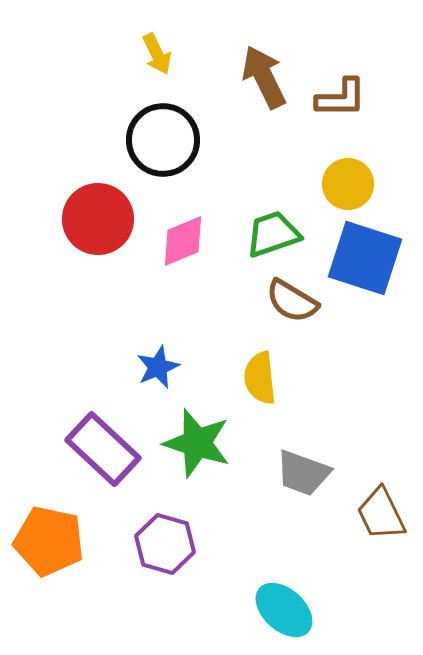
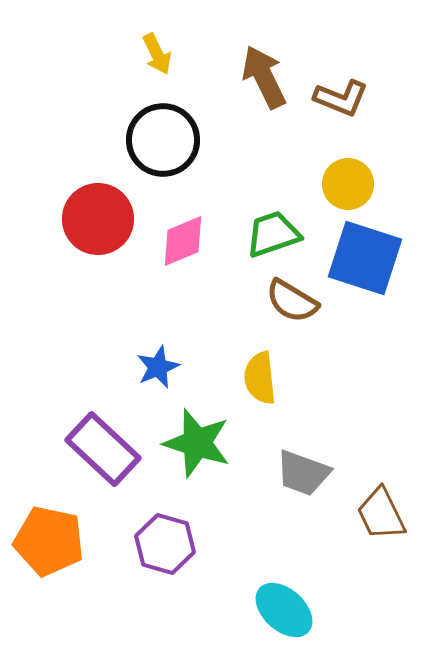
brown L-shape: rotated 22 degrees clockwise
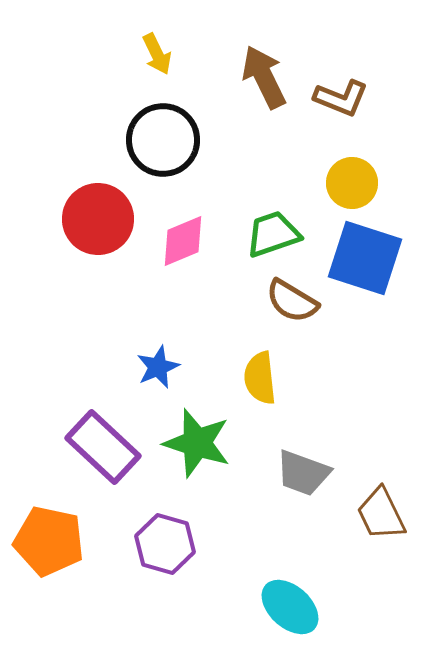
yellow circle: moved 4 px right, 1 px up
purple rectangle: moved 2 px up
cyan ellipse: moved 6 px right, 3 px up
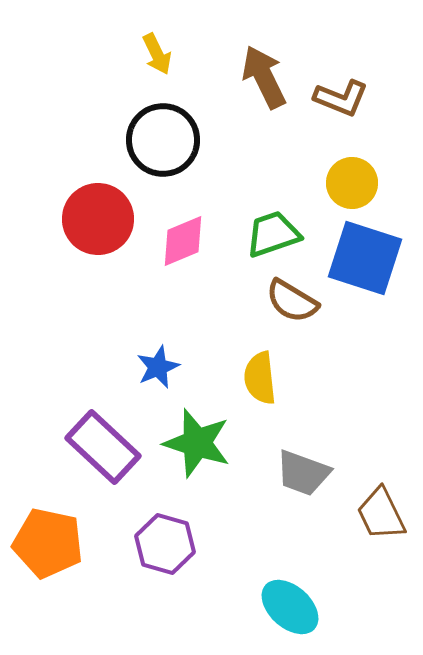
orange pentagon: moved 1 px left, 2 px down
